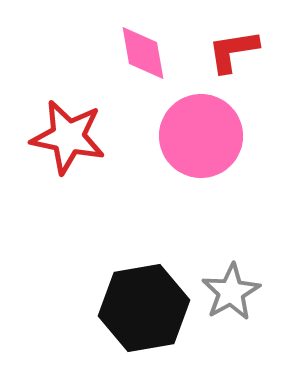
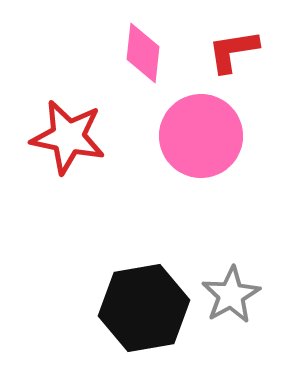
pink diamond: rotated 16 degrees clockwise
gray star: moved 3 px down
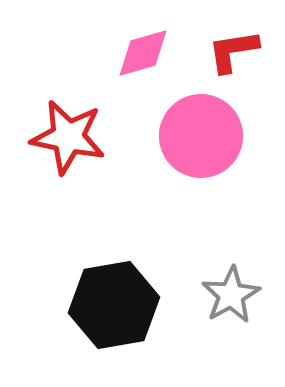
pink diamond: rotated 68 degrees clockwise
black hexagon: moved 30 px left, 3 px up
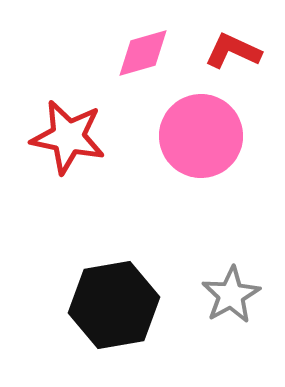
red L-shape: rotated 34 degrees clockwise
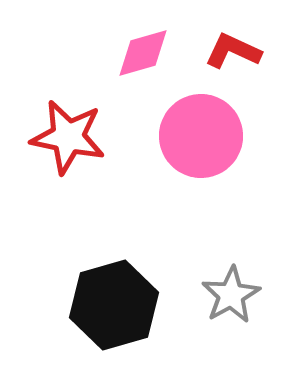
black hexagon: rotated 6 degrees counterclockwise
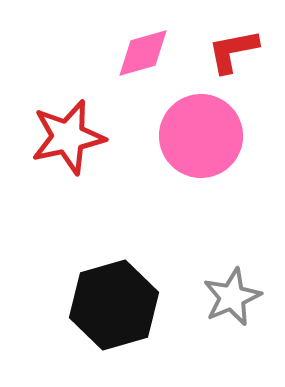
red L-shape: rotated 36 degrees counterclockwise
red star: rotated 24 degrees counterclockwise
gray star: moved 1 px right, 2 px down; rotated 6 degrees clockwise
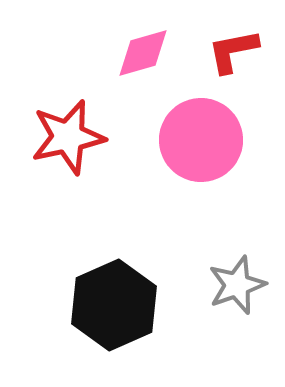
pink circle: moved 4 px down
gray star: moved 5 px right, 12 px up; rotated 4 degrees clockwise
black hexagon: rotated 8 degrees counterclockwise
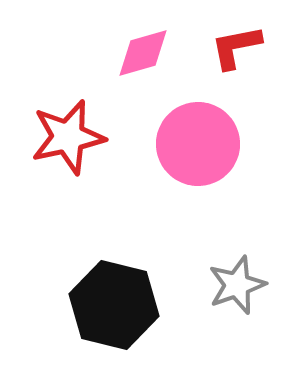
red L-shape: moved 3 px right, 4 px up
pink circle: moved 3 px left, 4 px down
black hexagon: rotated 22 degrees counterclockwise
